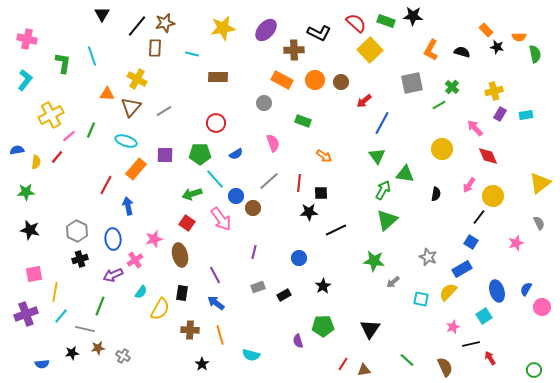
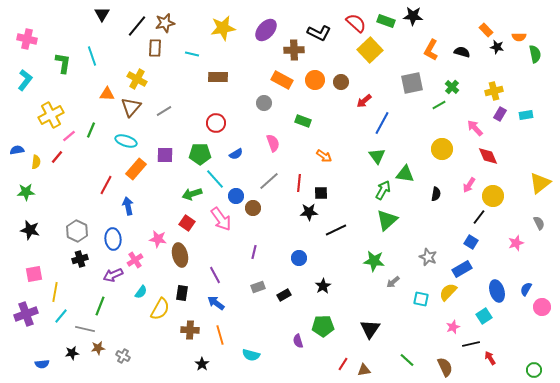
pink star at (154, 239): moved 4 px right; rotated 24 degrees clockwise
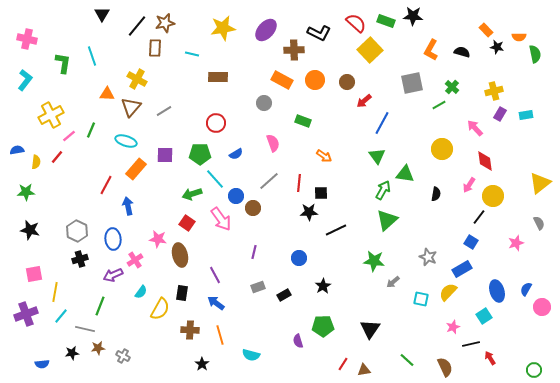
brown circle at (341, 82): moved 6 px right
red diamond at (488, 156): moved 3 px left, 5 px down; rotated 15 degrees clockwise
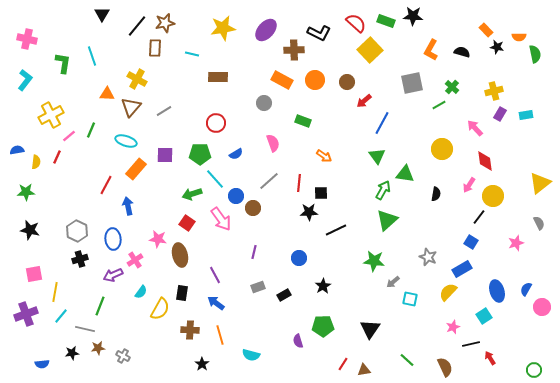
red line at (57, 157): rotated 16 degrees counterclockwise
cyan square at (421, 299): moved 11 px left
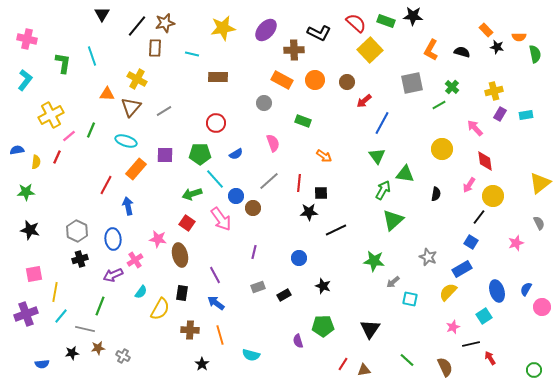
green triangle at (387, 220): moved 6 px right
black star at (323, 286): rotated 21 degrees counterclockwise
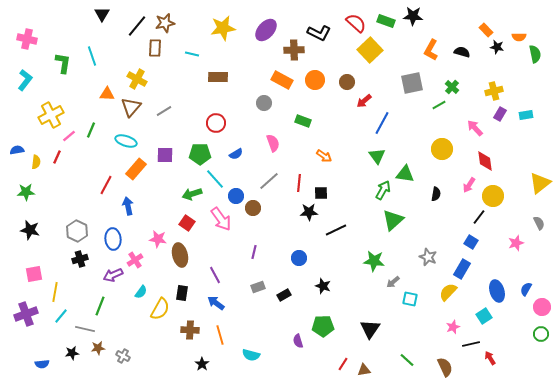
blue rectangle at (462, 269): rotated 30 degrees counterclockwise
green circle at (534, 370): moved 7 px right, 36 px up
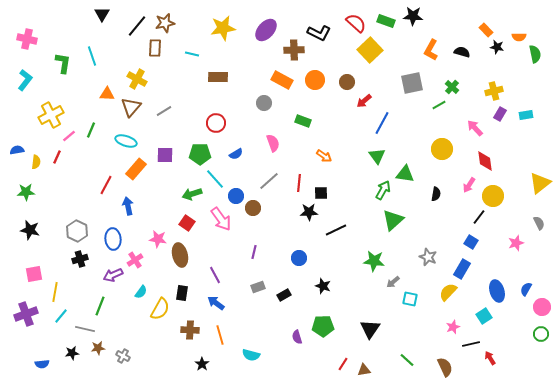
purple semicircle at (298, 341): moved 1 px left, 4 px up
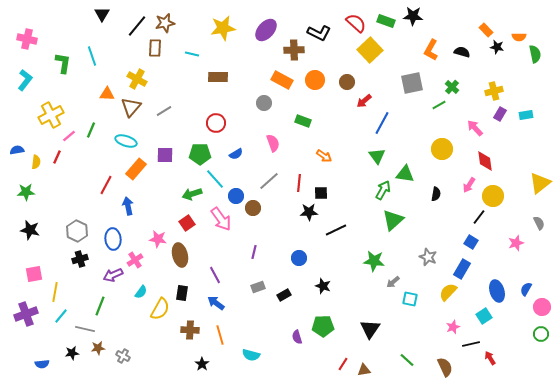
red square at (187, 223): rotated 21 degrees clockwise
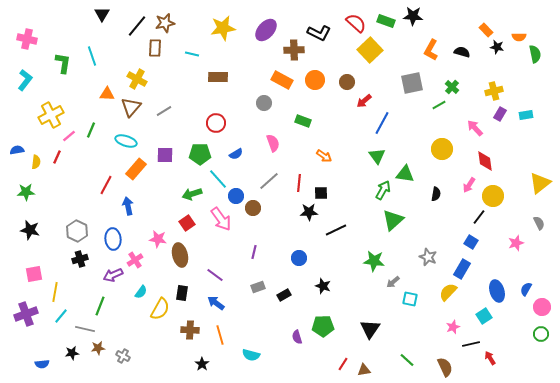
cyan line at (215, 179): moved 3 px right
purple line at (215, 275): rotated 24 degrees counterclockwise
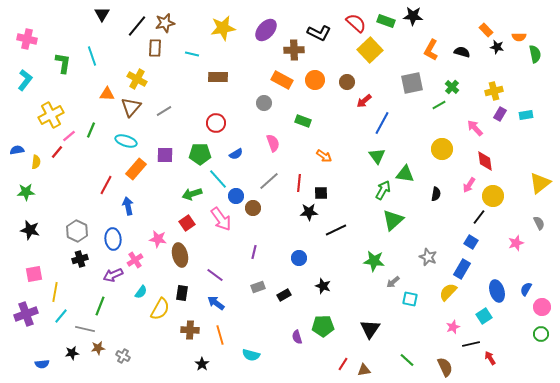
red line at (57, 157): moved 5 px up; rotated 16 degrees clockwise
